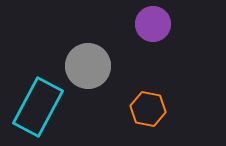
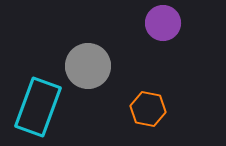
purple circle: moved 10 px right, 1 px up
cyan rectangle: rotated 8 degrees counterclockwise
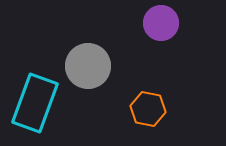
purple circle: moved 2 px left
cyan rectangle: moved 3 px left, 4 px up
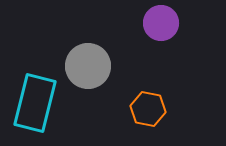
cyan rectangle: rotated 6 degrees counterclockwise
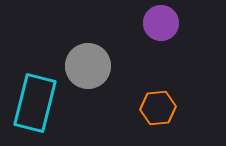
orange hexagon: moved 10 px right, 1 px up; rotated 16 degrees counterclockwise
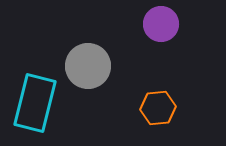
purple circle: moved 1 px down
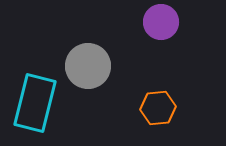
purple circle: moved 2 px up
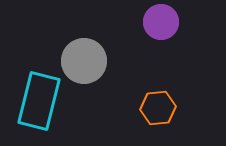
gray circle: moved 4 px left, 5 px up
cyan rectangle: moved 4 px right, 2 px up
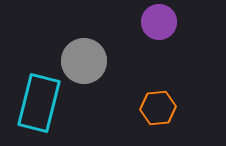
purple circle: moved 2 px left
cyan rectangle: moved 2 px down
